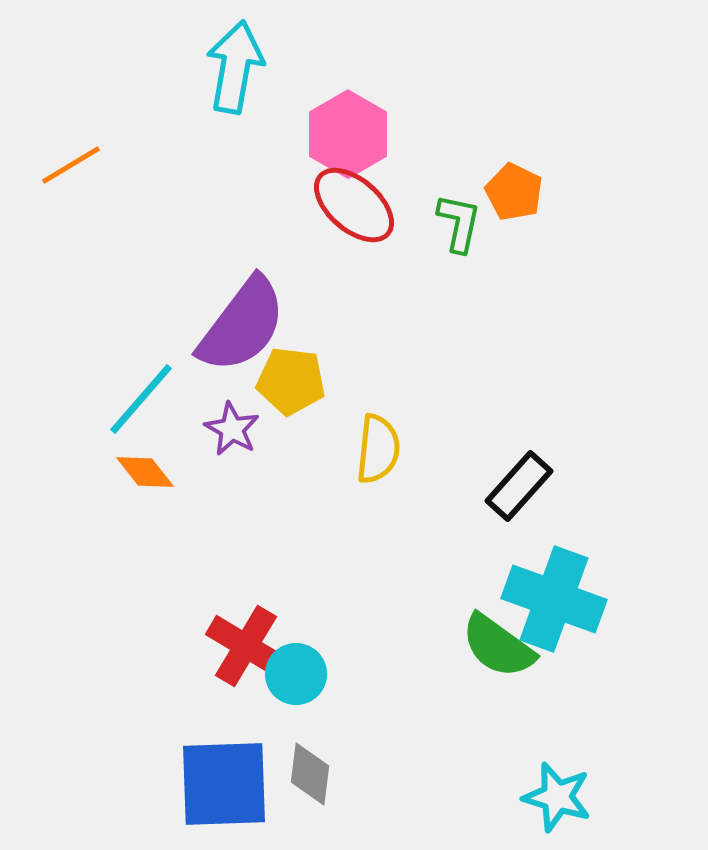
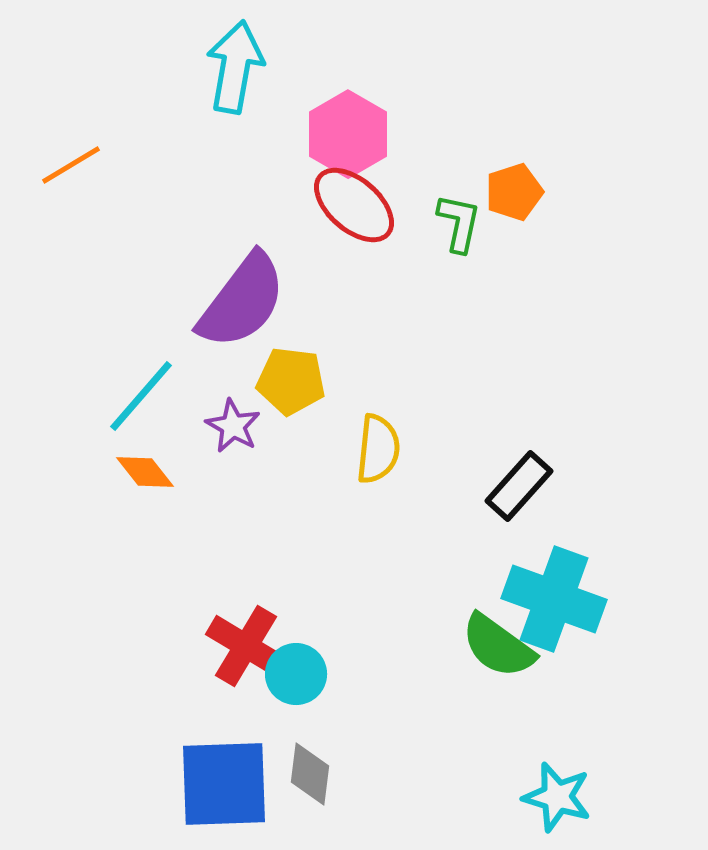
orange pentagon: rotated 28 degrees clockwise
purple semicircle: moved 24 px up
cyan line: moved 3 px up
purple star: moved 1 px right, 3 px up
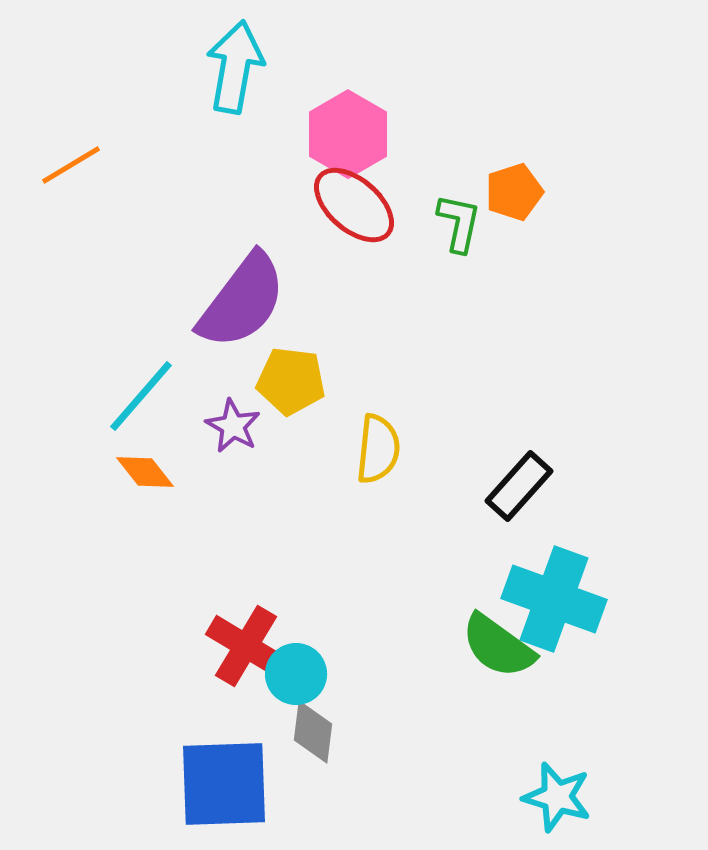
gray diamond: moved 3 px right, 42 px up
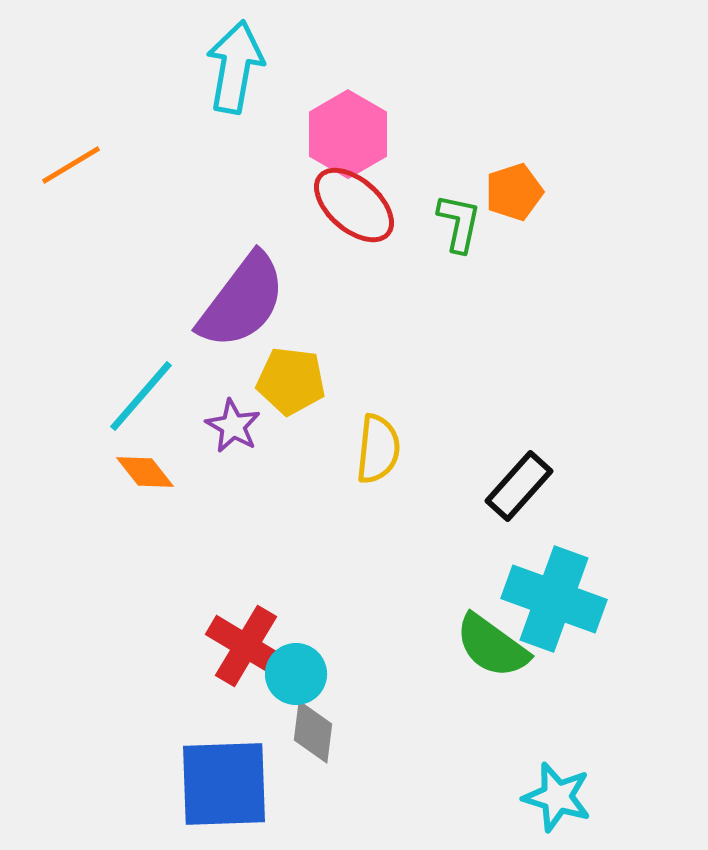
green semicircle: moved 6 px left
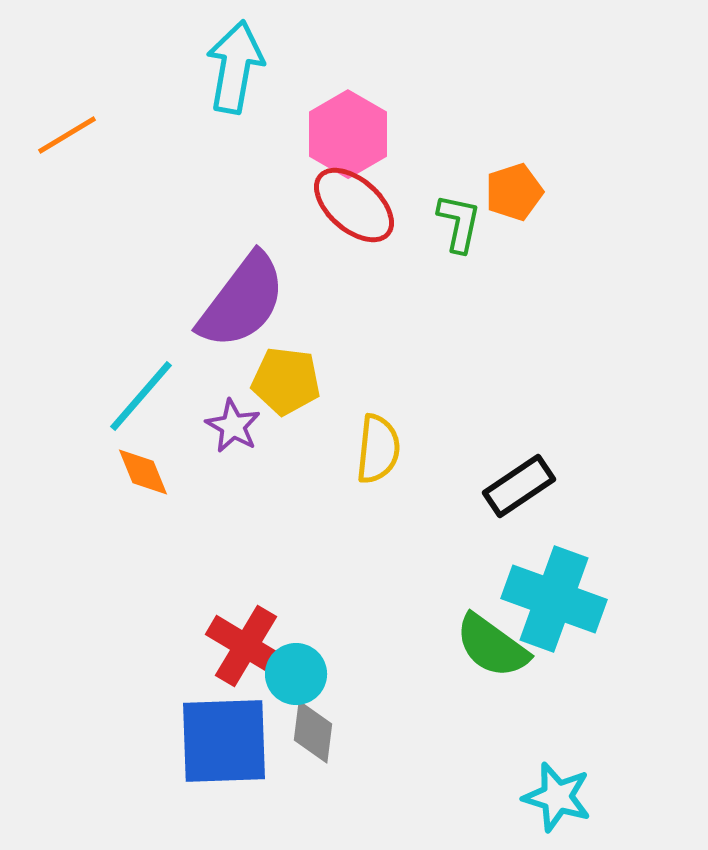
orange line: moved 4 px left, 30 px up
yellow pentagon: moved 5 px left
orange diamond: moved 2 px left; rotated 16 degrees clockwise
black rectangle: rotated 14 degrees clockwise
blue square: moved 43 px up
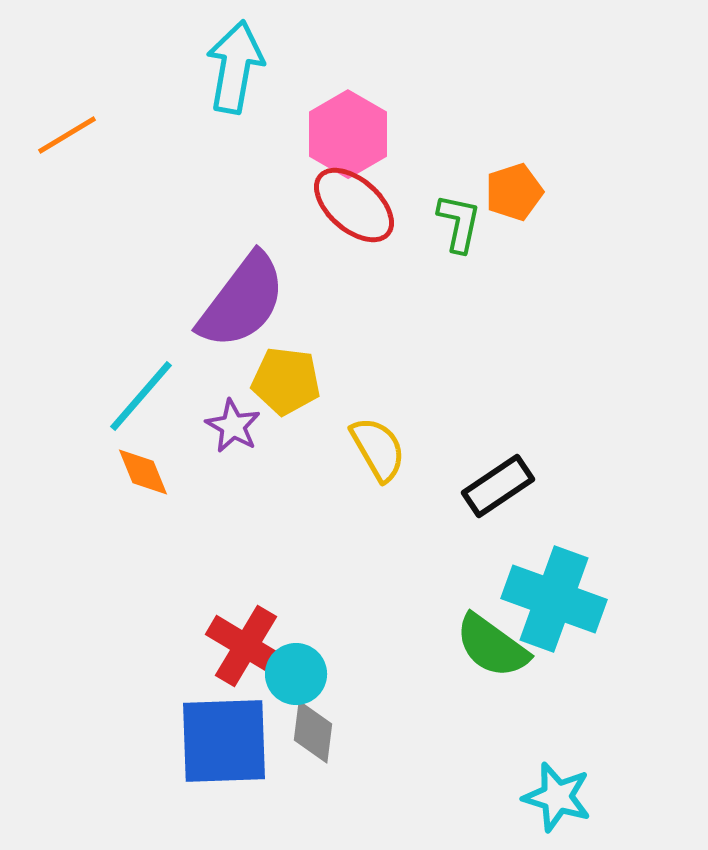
yellow semicircle: rotated 36 degrees counterclockwise
black rectangle: moved 21 px left
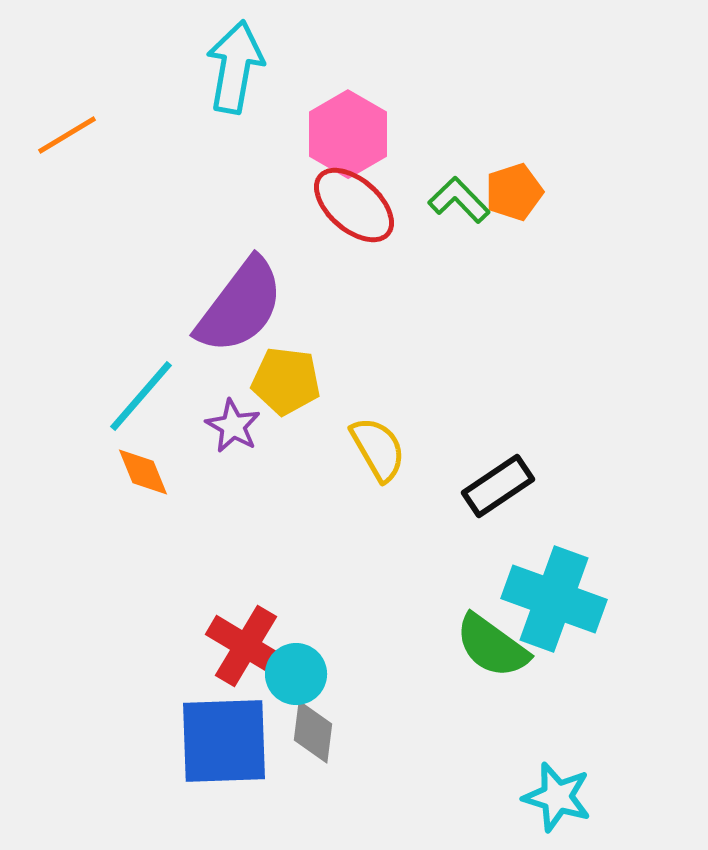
green L-shape: moved 23 px up; rotated 56 degrees counterclockwise
purple semicircle: moved 2 px left, 5 px down
